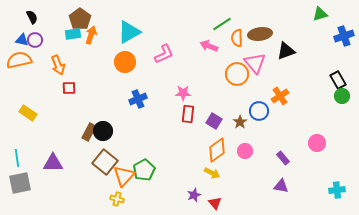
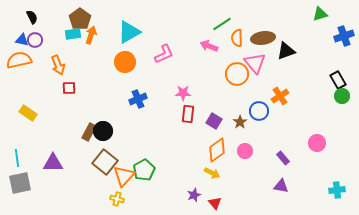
brown ellipse at (260, 34): moved 3 px right, 4 px down
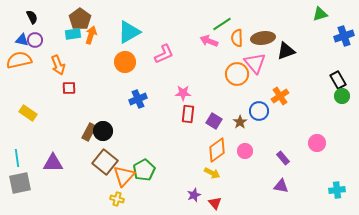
pink arrow at (209, 46): moved 5 px up
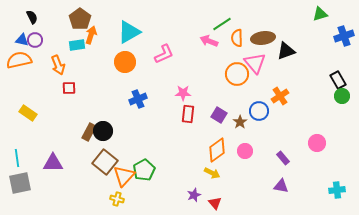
cyan rectangle at (73, 34): moved 4 px right, 11 px down
purple square at (214, 121): moved 5 px right, 6 px up
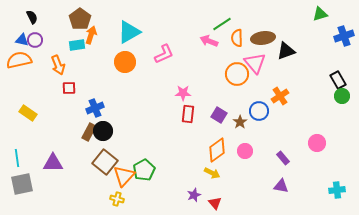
blue cross at (138, 99): moved 43 px left, 9 px down
gray square at (20, 183): moved 2 px right, 1 px down
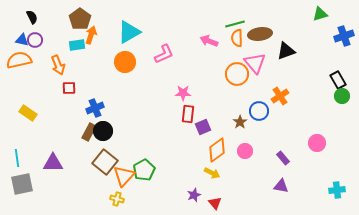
green line at (222, 24): moved 13 px right; rotated 18 degrees clockwise
brown ellipse at (263, 38): moved 3 px left, 4 px up
purple square at (219, 115): moved 16 px left, 12 px down; rotated 35 degrees clockwise
